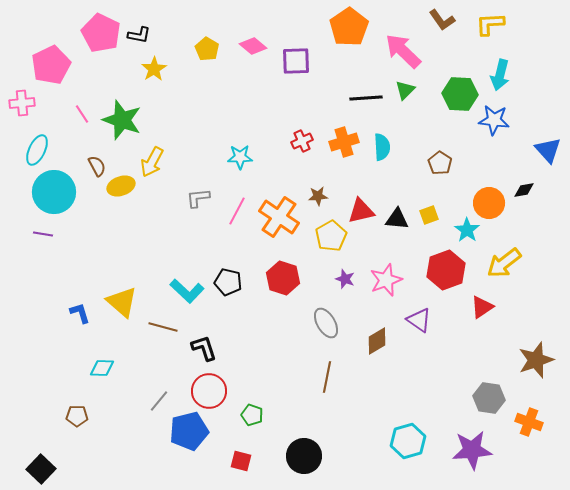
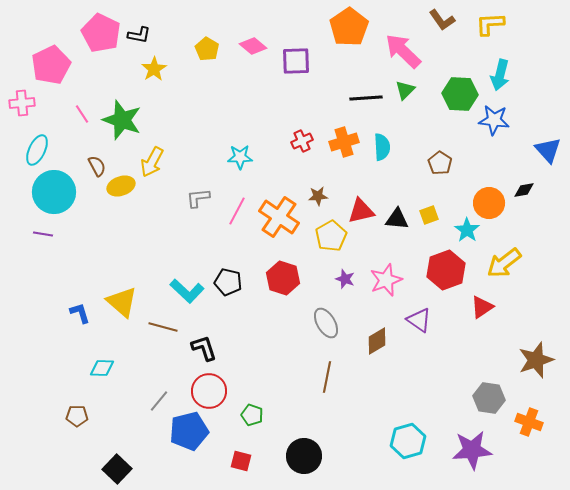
black square at (41, 469): moved 76 px right
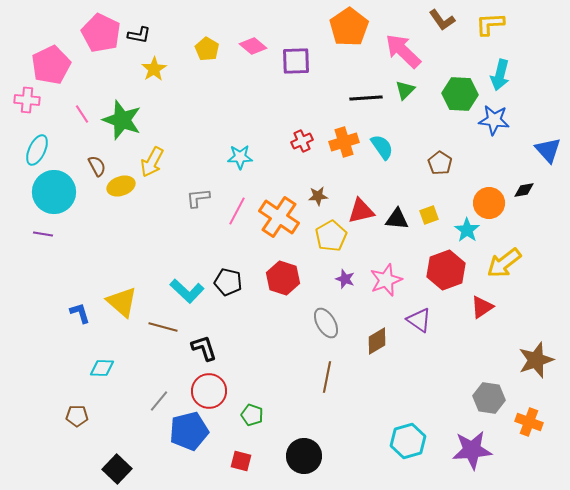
pink cross at (22, 103): moved 5 px right, 3 px up; rotated 10 degrees clockwise
cyan semicircle at (382, 147): rotated 32 degrees counterclockwise
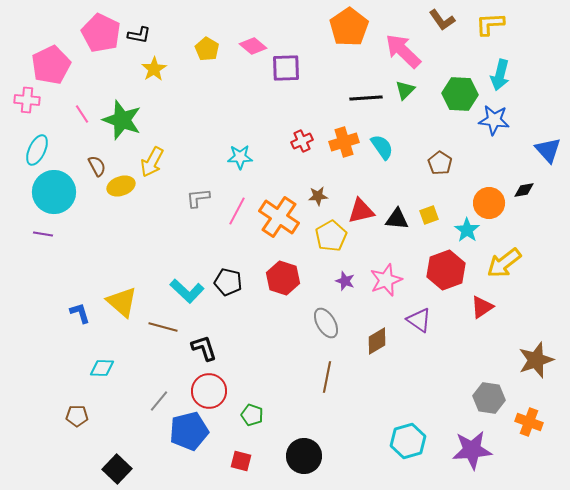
purple square at (296, 61): moved 10 px left, 7 px down
purple star at (345, 279): moved 2 px down
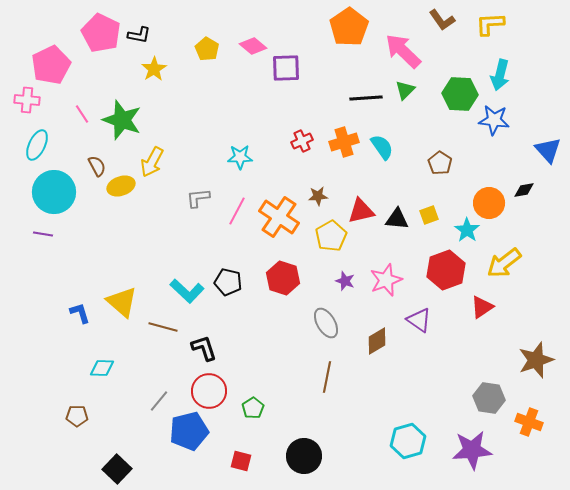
cyan ellipse at (37, 150): moved 5 px up
green pentagon at (252, 415): moved 1 px right, 7 px up; rotated 20 degrees clockwise
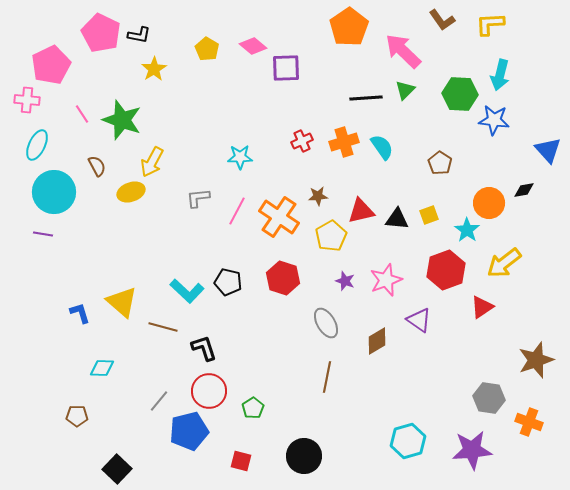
yellow ellipse at (121, 186): moved 10 px right, 6 px down
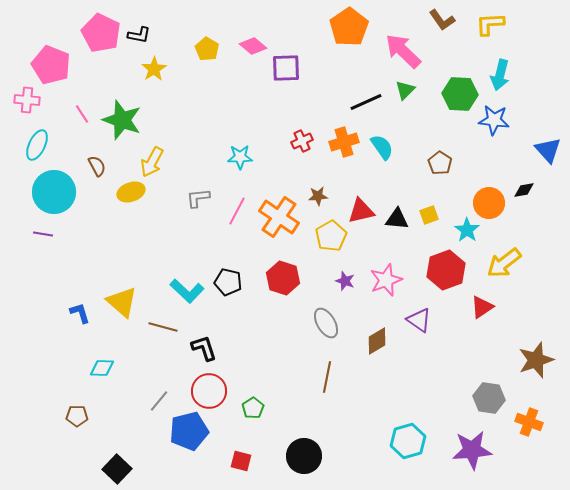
pink pentagon at (51, 65): rotated 24 degrees counterclockwise
black line at (366, 98): moved 4 px down; rotated 20 degrees counterclockwise
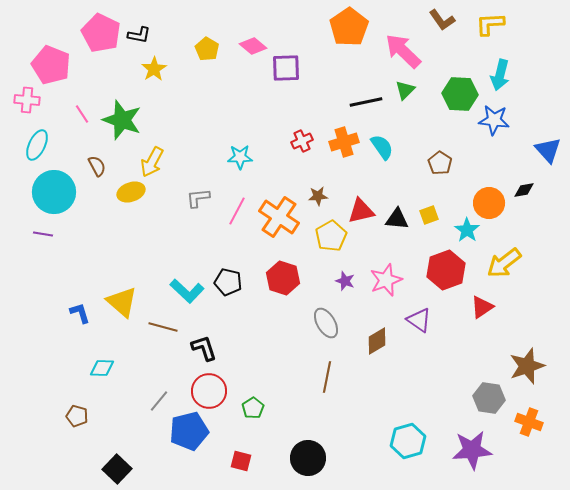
black line at (366, 102): rotated 12 degrees clockwise
brown star at (536, 360): moved 9 px left, 6 px down
brown pentagon at (77, 416): rotated 15 degrees clockwise
black circle at (304, 456): moved 4 px right, 2 px down
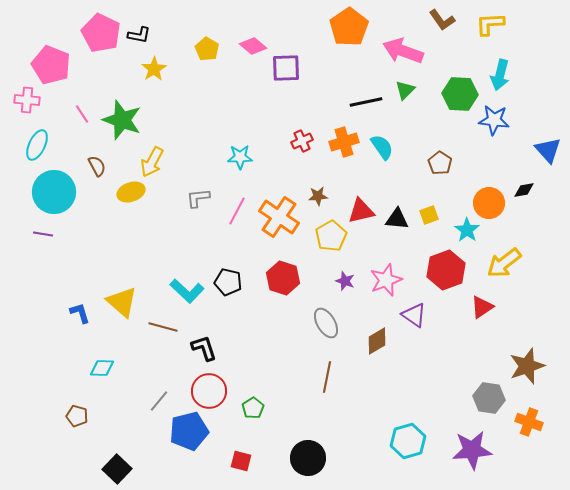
pink arrow at (403, 51): rotated 24 degrees counterclockwise
purple triangle at (419, 320): moved 5 px left, 5 px up
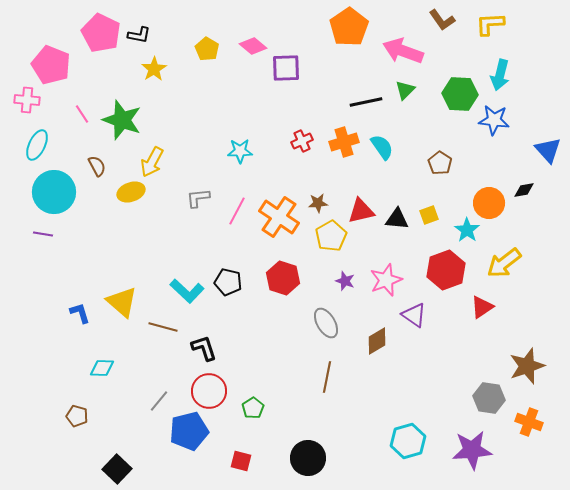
cyan star at (240, 157): moved 6 px up
brown star at (318, 196): moved 7 px down
